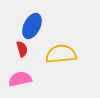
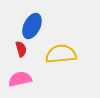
red semicircle: moved 1 px left
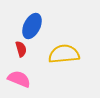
yellow semicircle: moved 3 px right
pink semicircle: moved 1 px left; rotated 35 degrees clockwise
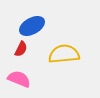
blue ellipse: rotated 35 degrees clockwise
red semicircle: rotated 42 degrees clockwise
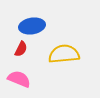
blue ellipse: rotated 20 degrees clockwise
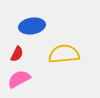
red semicircle: moved 4 px left, 5 px down
pink semicircle: rotated 50 degrees counterclockwise
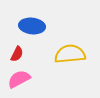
blue ellipse: rotated 15 degrees clockwise
yellow semicircle: moved 6 px right
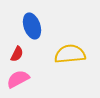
blue ellipse: rotated 65 degrees clockwise
pink semicircle: moved 1 px left
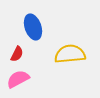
blue ellipse: moved 1 px right, 1 px down
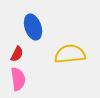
pink semicircle: rotated 110 degrees clockwise
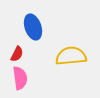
yellow semicircle: moved 1 px right, 2 px down
pink semicircle: moved 2 px right, 1 px up
